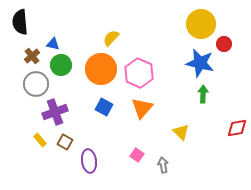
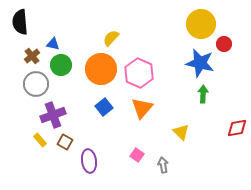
blue square: rotated 24 degrees clockwise
purple cross: moved 2 px left, 3 px down
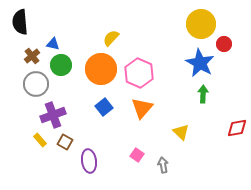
blue star: rotated 16 degrees clockwise
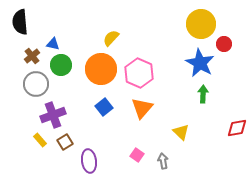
brown square: rotated 28 degrees clockwise
gray arrow: moved 4 px up
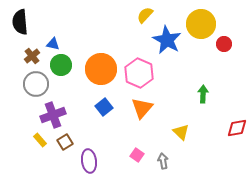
yellow semicircle: moved 34 px right, 23 px up
blue star: moved 33 px left, 23 px up
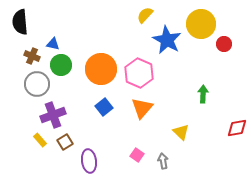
brown cross: rotated 28 degrees counterclockwise
gray circle: moved 1 px right
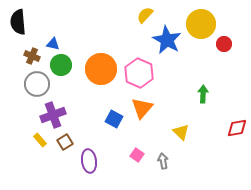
black semicircle: moved 2 px left
blue square: moved 10 px right, 12 px down; rotated 24 degrees counterclockwise
